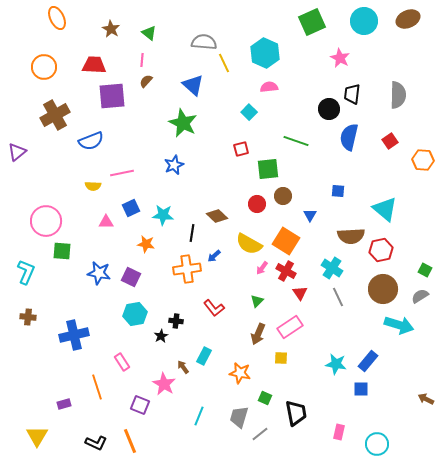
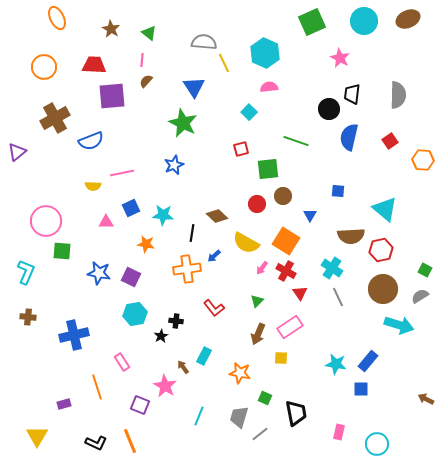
blue triangle at (193, 85): moved 1 px right, 2 px down; rotated 15 degrees clockwise
brown cross at (55, 115): moved 3 px down
yellow semicircle at (249, 244): moved 3 px left, 1 px up
pink star at (164, 384): moved 1 px right, 2 px down
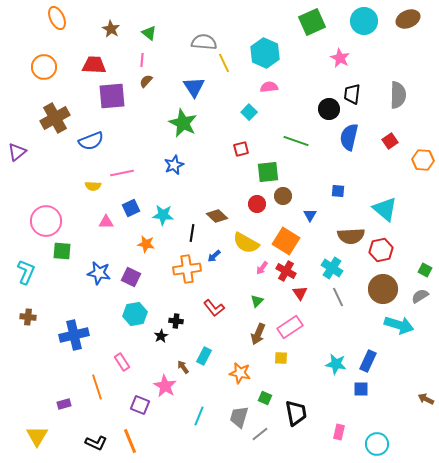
green square at (268, 169): moved 3 px down
blue rectangle at (368, 361): rotated 15 degrees counterclockwise
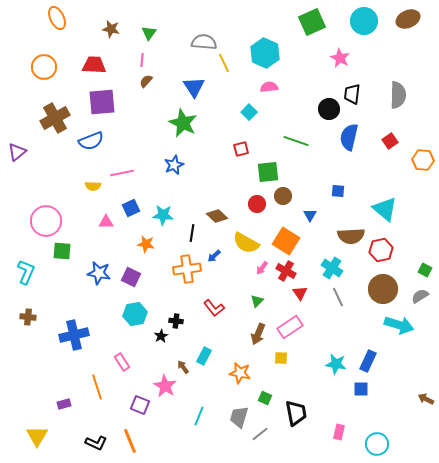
brown star at (111, 29): rotated 18 degrees counterclockwise
green triangle at (149, 33): rotated 28 degrees clockwise
purple square at (112, 96): moved 10 px left, 6 px down
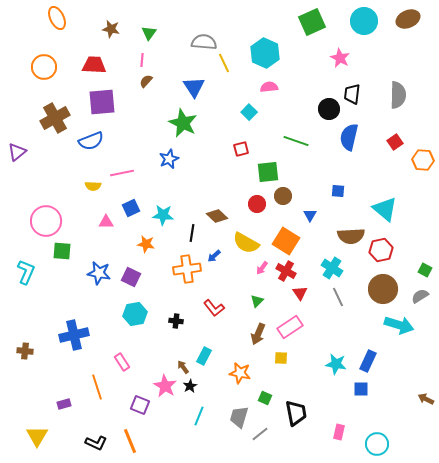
red square at (390, 141): moved 5 px right, 1 px down
blue star at (174, 165): moved 5 px left, 6 px up
brown cross at (28, 317): moved 3 px left, 34 px down
black star at (161, 336): moved 29 px right, 50 px down
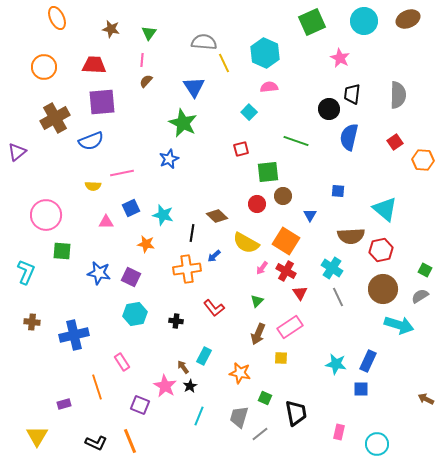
cyan star at (163, 215): rotated 10 degrees clockwise
pink circle at (46, 221): moved 6 px up
brown cross at (25, 351): moved 7 px right, 29 px up
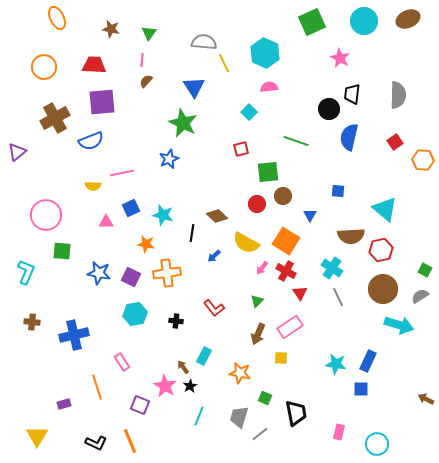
orange cross at (187, 269): moved 20 px left, 4 px down
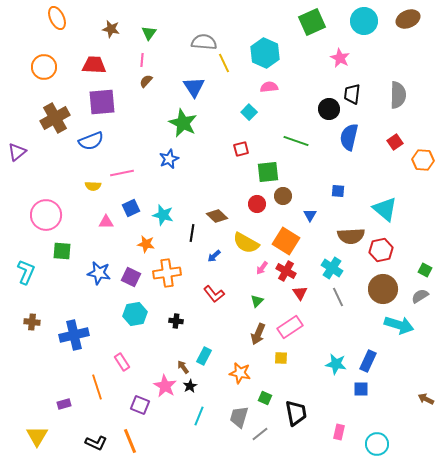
red L-shape at (214, 308): moved 14 px up
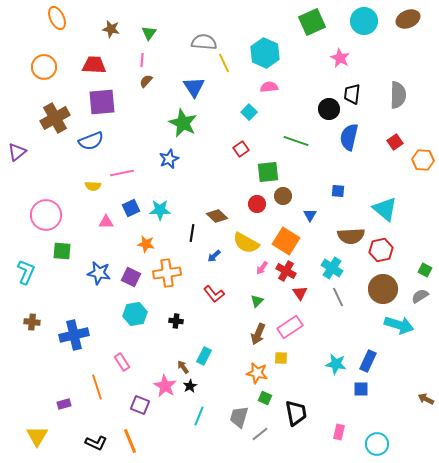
red square at (241, 149): rotated 21 degrees counterclockwise
cyan star at (163, 215): moved 3 px left, 5 px up; rotated 15 degrees counterclockwise
orange star at (240, 373): moved 17 px right
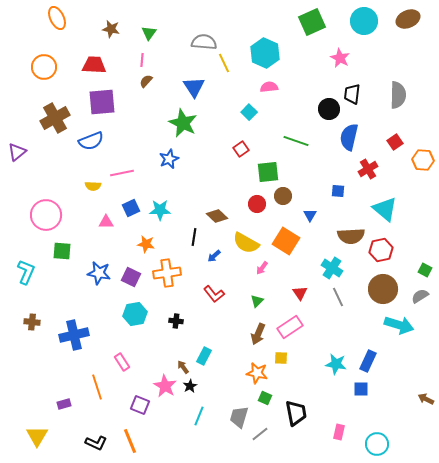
black line at (192, 233): moved 2 px right, 4 px down
red cross at (286, 271): moved 82 px right, 102 px up; rotated 30 degrees clockwise
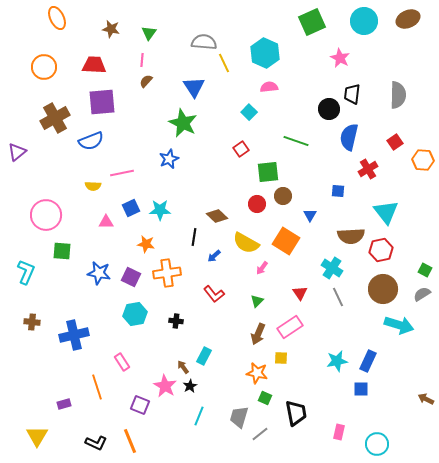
cyan triangle at (385, 209): moved 1 px right, 3 px down; rotated 12 degrees clockwise
gray semicircle at (420, 296): moved 2 px right, 2 px up
cyan star at (336, 364): moved 1 px right, 3 px up; rotated 20 degrees counterclockwise
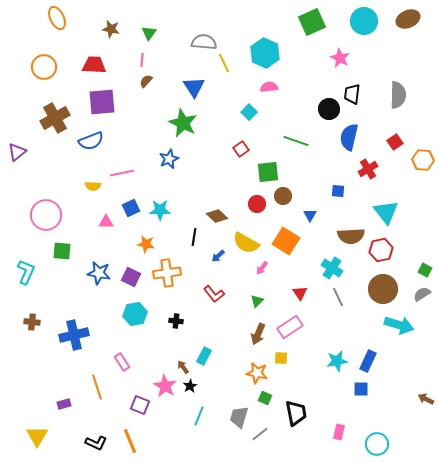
blue arrow at (214, 256): moved 4 px right
